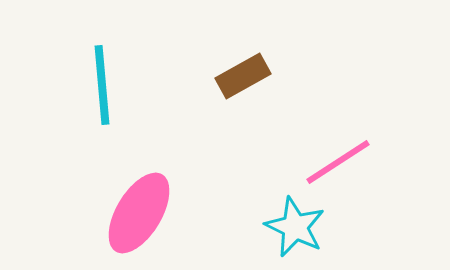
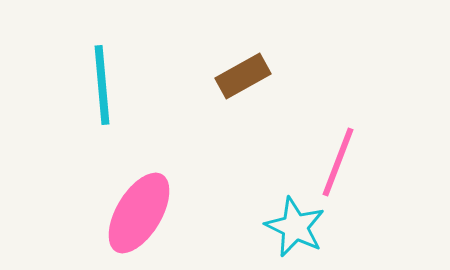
pink line: rotated 36 degrees counterclockwise
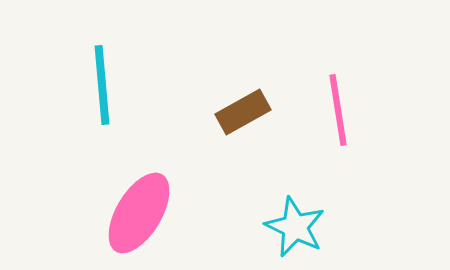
brown rectangle: moved 36 px down
pink line: moved 52 px up; rotated 30 degrees counterclockwise
